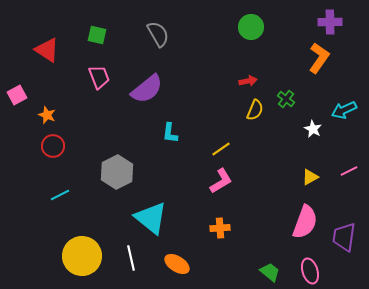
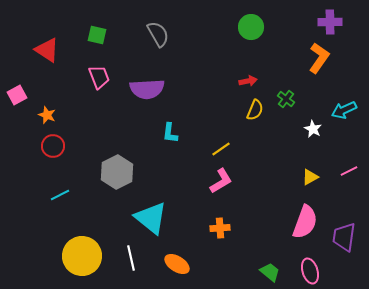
purple semicircle: rotated 36 degrees clockwise
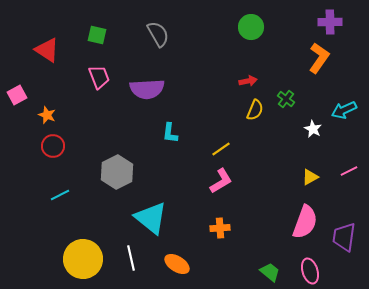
yellow circle: moved 1 px right, 3 px down
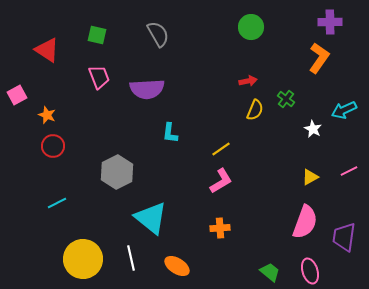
cyan line: moved 3 px left, 8 px down
orange ellipse: moved 2 px down
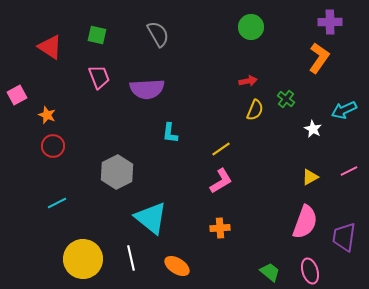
red triangle: moved 3 px right, 3 px up
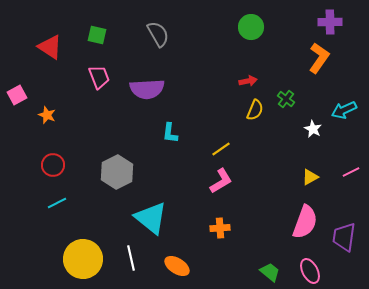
red circle: moved 19 px down
pink line: moved 2 px right, 1 px down
pink ellipse: rotated 10 degrees counterclockwise
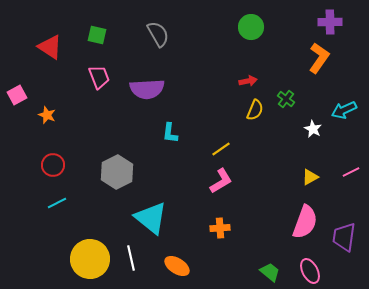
yellow circle: moved 7 px right
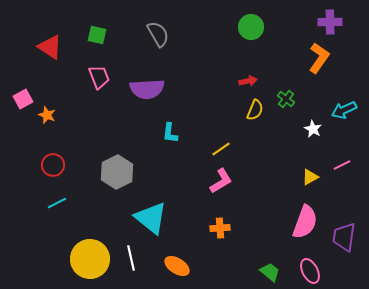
pink square: moved 6 px right, 4 px down
pink line: moved 9 px left, 7 px up
